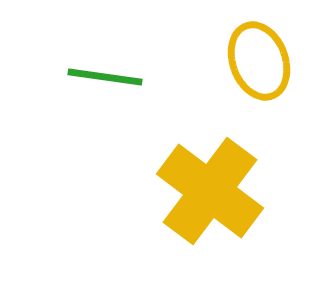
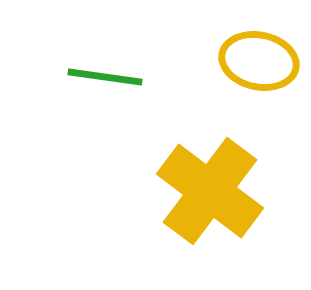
yellow ellipse: rotated 58 degrees counterclockwise
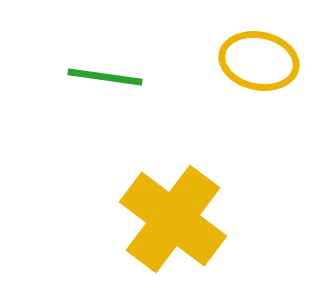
yellow cross: moved 37 px left, 28 px down
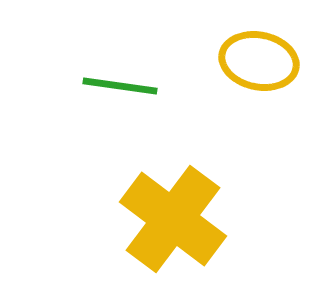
green line: moved 15 px right, 9 px down
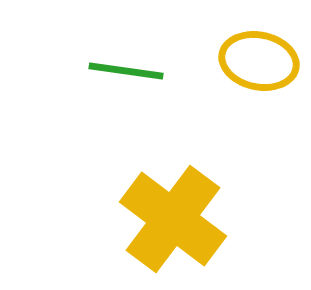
green line: moved 6 px right, 15 px up
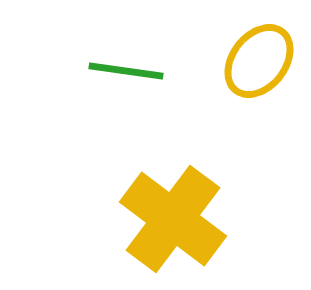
yellow ellipse: rotated 64 degrees counterclockwise
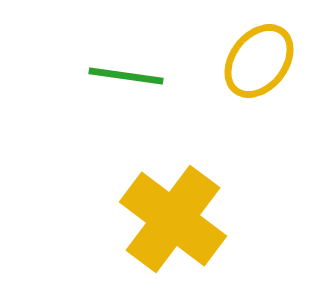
green line: moved 5 px down
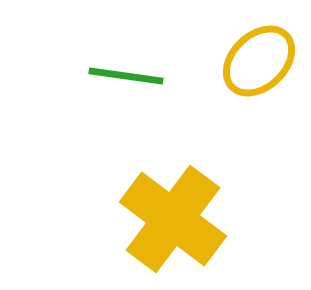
yellow ellipse: rotated 8 degrees clockwise
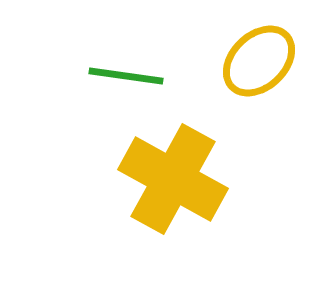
yellow cross: moved 40 px up; rotated 8 degrees counterclockwise
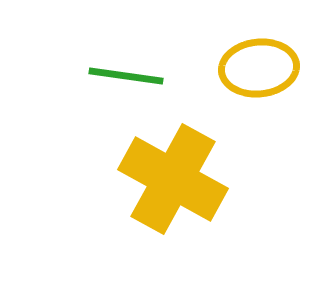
yellow ellipse: moved 7 px down; rotated 38 degrees clockwise
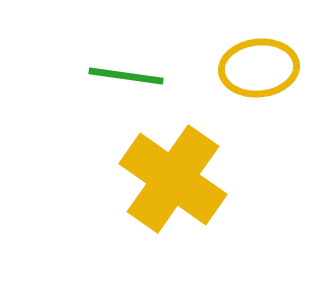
yellow cross: rotated 6 degrees clockwise
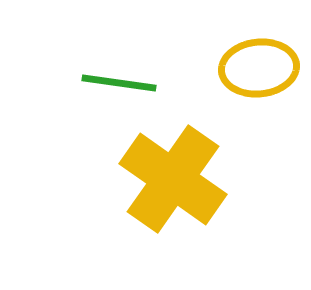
green line: moved 7 px left, 7 px down
